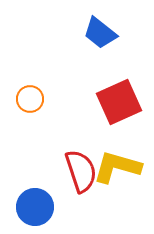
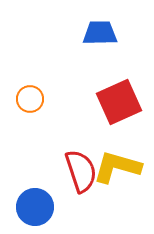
blue trapezoid: rotated 141 degrees clockwise
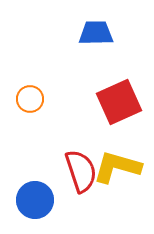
blue trapezoid: moved 4 px left
blue circle: moved 7 px up
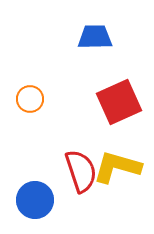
blue trapezoid: moved 1 px left, 4 px down
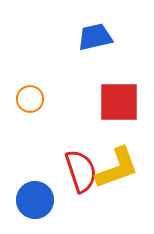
blue trapezoid: rotated 12 degrees counterclockwise
red square: rotated 24 degrees clockwise
yellow L-shape: moved 1 px down; rotated 144 degrees clockwise
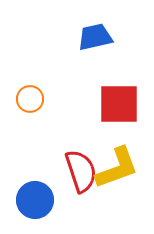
red square: moved 2 px down
